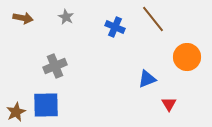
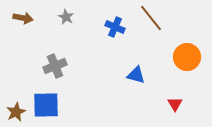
brown line: moved 2 px left, 1 px up
blue triangle: moved 11 px left, 4 px up; rotated 36 degrees clockwise
red triangle: moved 6 px right
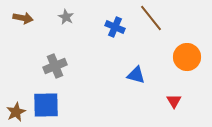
red triangle: moved 1 px left, 3 px up
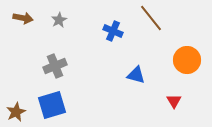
gray star: moved 7 px left, 3 px down; rotated 14 degrees clockwise
blue cross: moved 2 px left, 4 px down
orange circle: moved 3 px down
blue square: moved 6 px right; rotated 16 degrees counterclockwise
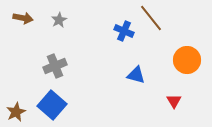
blue cross: moved 11 px right
blue square: rotated 32 degrees counterclockwise
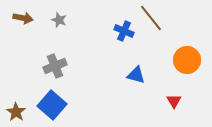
gray star: rotated 21 degrees counterclockwise
brown star: rotated 12 degrees counterclockwise
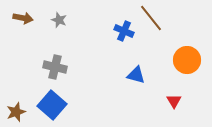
gray cross: moved 1 px down; rotated 35 degrees clockwise
brown star: rotated 18 degrees clockwise
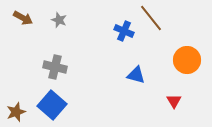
brown arrow: rotated 18 degrees clockwise
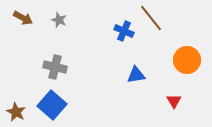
blue triangle: rotated 24 degrees counterclockwise
brown star: rotated 24 degrees counterclockwise
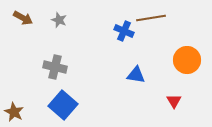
brown line: rotated 60 degrees counterclockwise
blue triangle: rotated 18 degrees clockwise
blue square: moved 11 px right
brown star: moved 2 px left
